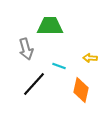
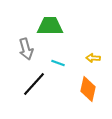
yellow arrow: moved 3 px right
cyan line: moved 1 px left, 3 px up
orange diamond: moved 7 px right, 1 px up
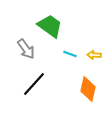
green trapezoid: rotated 36 degrees clockwise
gray arrow: rotated 20 degrees counterclockwise
yellow arrow: moved 1 px right, 3 px up
cyan line: moved 12 px right, 9 px up
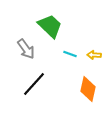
green trapezoid: rotated 8 degrees clockwise
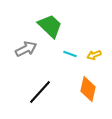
gray arrow: rotated 80 degrees counterclockwise
yellow arrow: rotated 24 degrees counterclockwise
black line: moved 6 px right, 8 px down
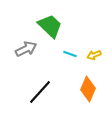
orange diamond: rotated 10 degrees clockwise
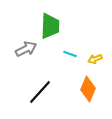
green trapezoid: rotated 48 degrees clockwise
yellow arrow: moved 1 px right, 4 px down
